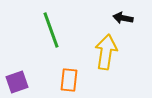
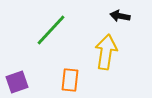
black arrow: moved 3 px left, 2 px up
green line: rotated 63 degrees clockwise
orange rectangle: moved 1 px right
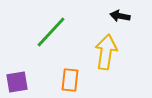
green line: moved 2 px down
purple square: rotated 10 degrees clockwise
